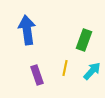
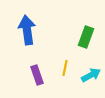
green rectangle: moved 2 px right, 3 px up
cyan arrow: moved 1 px left, 4 px down; rotated 18 degrees clockwise
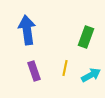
purple rectangle: moved 3 px left, 4 px up
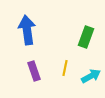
cyan arrow: moved 1 px down
